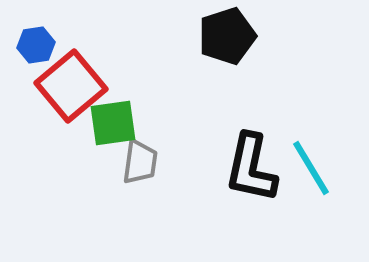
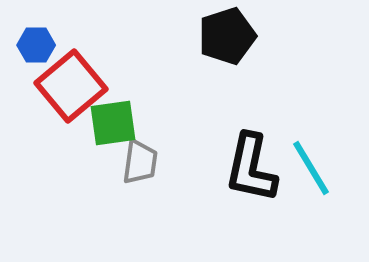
blue hexagon: rotated 9 degrees clockwise
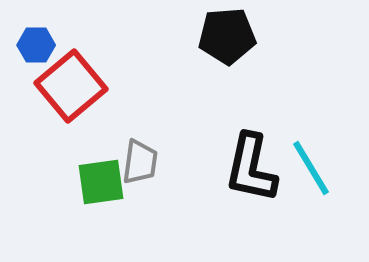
black pentagon: rotated 14 degrees clockwise
green square: moved 12 px left, 59 px down
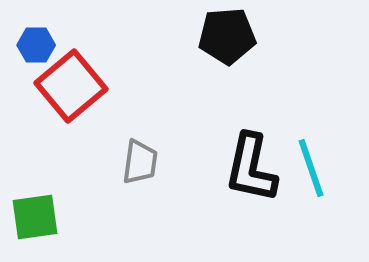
cyan line: rotated 12 degrees clockwise
green square: moved 66 px left, 35 px down
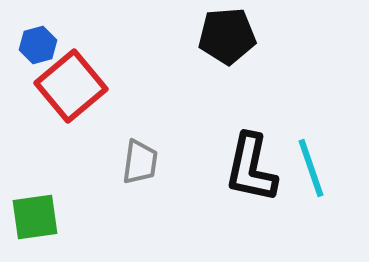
blue hexagon: moved 2 px right; rotated 15 degrees counterclockwise
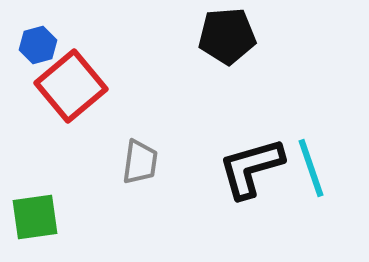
black L-shape: rotated 62 degrees clockwise
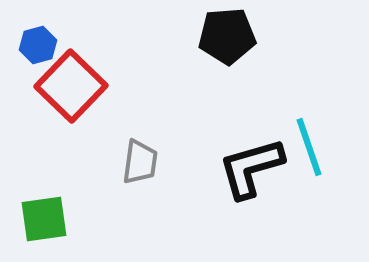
red square: rotated 6 degrees counterclockwise
cyan line: moved 2 px left, 21 px up
green square: moved 9 px right, 2 px down
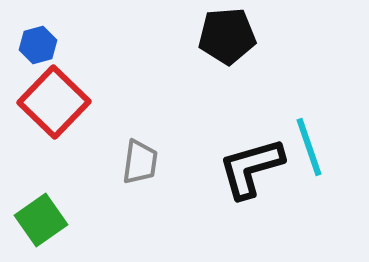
red square: moved 17 px left, 16 px down
green square: moved 3 px left, 1 px down; rotated 27 degrees counterclockwise
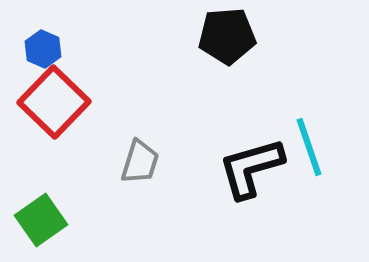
blue hexagon: moved 5 px right, 4 px down; rotated 21 degrees counterclockwise
gray trapezoid: rotated 9 degrees clockwise
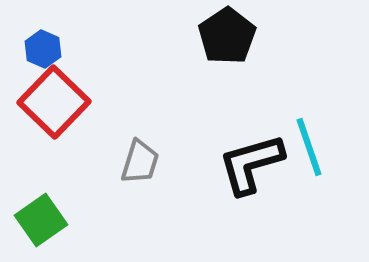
black pentagon: rotated 30 degrees counterclockwise
black L-shape: moved 4 px up
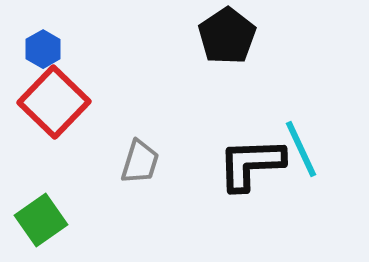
blue hexagon: rotated 6 degrees clockwise
cyan line: moved 8 px left, 2 px down; rotated 6 degrees counterclockwise
black L-shape: rotated 14 degrees clockwise
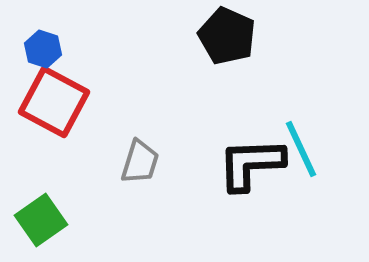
black pentagon: rotated 14 degrees counterclockwise
blue hexagon: rotated 12 degrees counterclockwise
red square: rotated 16 degrees counterclockwise
